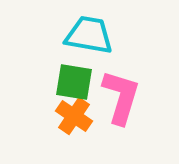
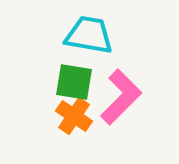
pink L-shape: rotated 28 degrees clockwise
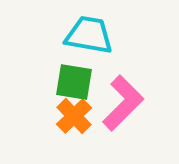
pink L-shape: moved 2 px right, 6 px down
orange cross: rotated 12 degrees clockwise
